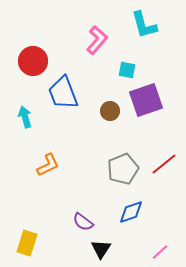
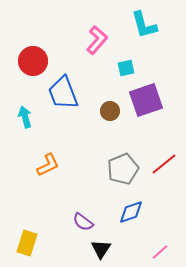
cyan square: moved 1 px left, 2 px up; rotated 24 degrees counterclockwise
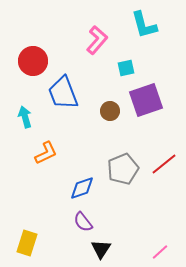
orange L-shape: moved 2 px left, 12 px up
blue diamond: moved 49 px left, 24 px up
purple semicircle: rotated 15 degrees clockwise
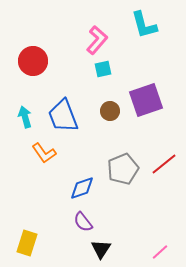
cyan square: moved 23 px left, 1 px down
blue trapezoid: moved 23 px down
orange L-shape: moved 2 px left; rotated 80 degrees clockwise
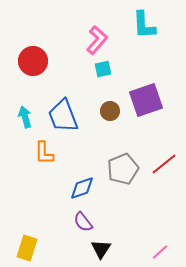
cyan L-shape: rotated 12 degrees clockwise
orange L-shape: rotated 35 degrees clockwise
yellow rectangle: moved 5 px down
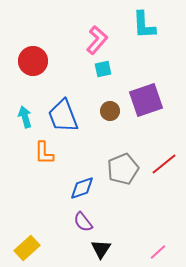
yellow rectangle: rotated 30 degrees clockwise
pink line: moved 2 px left
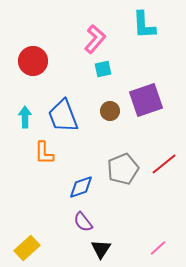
pink L-shape: moved 2 px left, 1 px up
cyan arrow: rotated 15 degrees clockwise
blue diamond: moved 1 px left, 1 px up
pink line: moved 4 px up
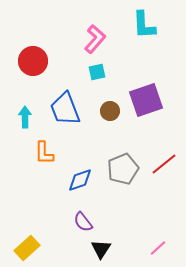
cyan square: moved 6 px left, 3 px down
blue trapezoid: moved 2 px right, 7 px up
blue diamond: moved 1 px left, 7 px up
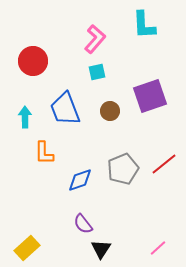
purple square: moved 4 px right, 4 px up
purple semicircle: moved 2 px down
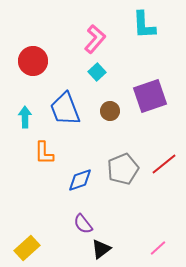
cyan square: rotated 30 degrees counterclockwise
black triangle: rotated 20 degrees clockwise
